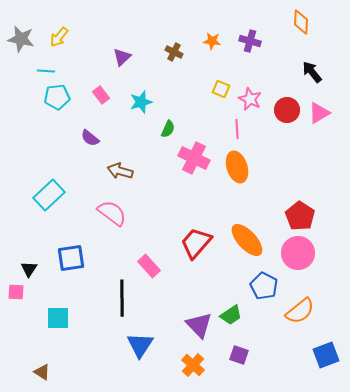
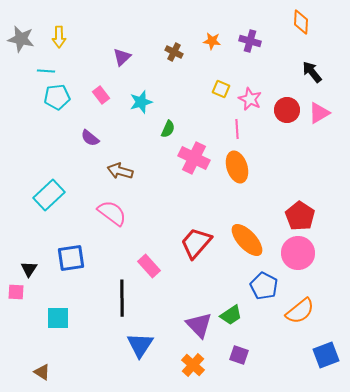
yellow arrow at (59, 37): rotated 40 degrees counterclockwise
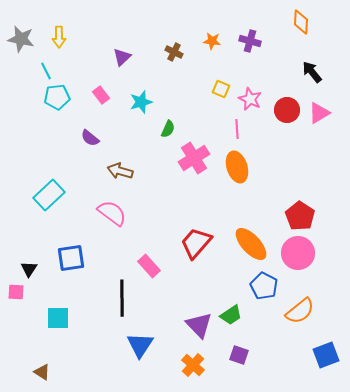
cyan line at (46, 71): rotated 60 degrees clockwise
pink cross at (194, 158): rotated 32 degrees clockwise
orange ellipse at (247, 240): moved 4 px right, 4 px down
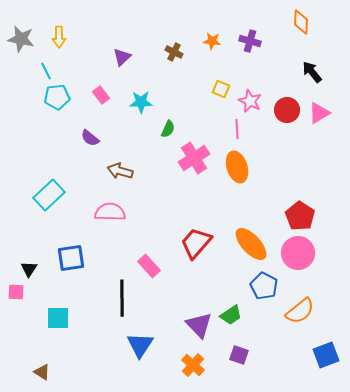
pink star at (250, 99): moved 2 px down
cyan star at (141, 102): rotated 15 degrees clockwise
pink semicircle at (112, 213): moved 2 px left, 1 px up; rotated 36 degrees counterclockwise
